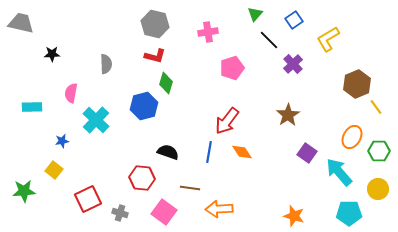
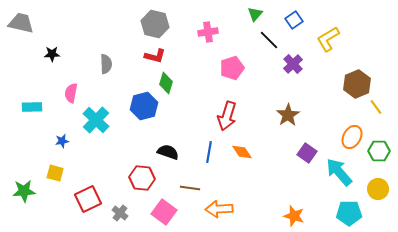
red arrow: moved 5 px up; rotated 20 degrees counterclockwise
yellow square: moved 1 px right, 3 px down; rotated 24 degrees counterclockwise
gray cross: rotated 21 degrees clockwise
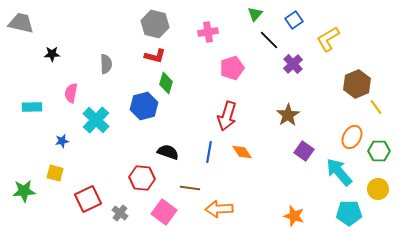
purple square: moved 3 px left, 2 px up
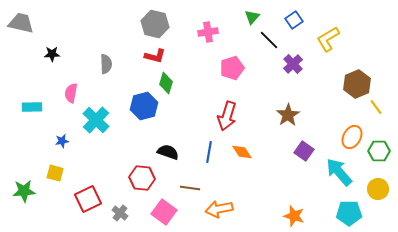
green triangle: moved 3 px left, 3 px down
orange arrow: rotated 8 degrees counterclockwise
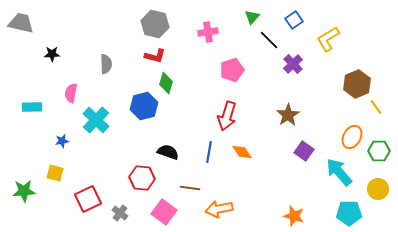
pink pentagon: moved 2 px down
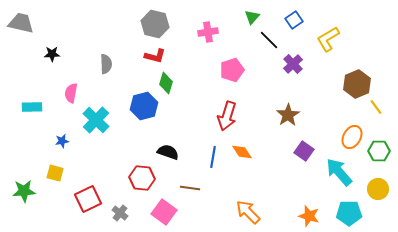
blue line: moved 4 px right, 5 px down
orange arrow: moved 29 px right, 3 px down; rotated 56 degrees clockwise
orange star: moved 15 px right
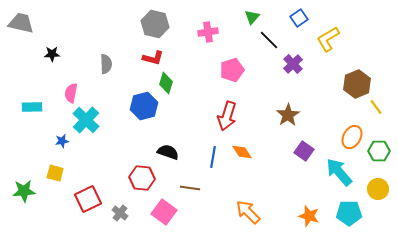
blue square: moved 5 px right, 2 px up
red L-shape: moved 2 px left, 2 px down
cyan cross: moved 10 px left
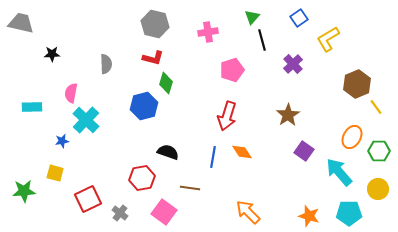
black line: moved 7 px left; rotated 30 degrees clockwise
red hexagon: rotated 15 degrees counterclockwise
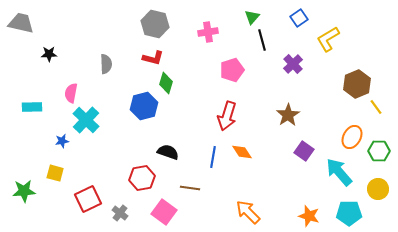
black star: moved 3 px left
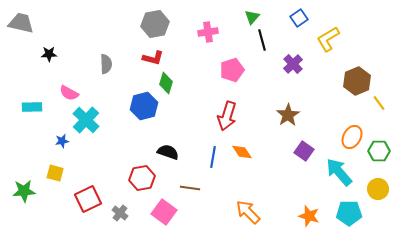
gray hexagon: rotated 24 degrees counterclockwise
brown hexagon: moved 3 px up
pink semicircle: moved 2 px left; rotated 72 degrees counterclockwise
yellow line: moved 3 px right, 4 px up
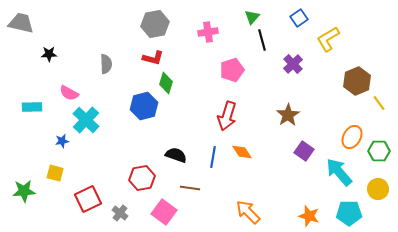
black semicircle: moved 8 px right, 3 px down
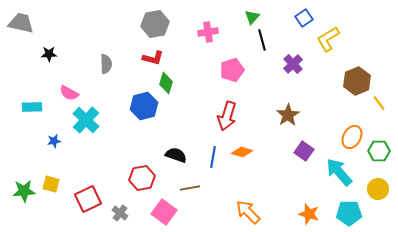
blue square: moved 5 px right
blue star: moved 8 px left
orange diamond: rotated 40 degrees counterclockwise
yellow square: moved 4 px left, 11 px down
brown line: rotated 18 degrees counterclockwise
orange star: moved 2 px up
